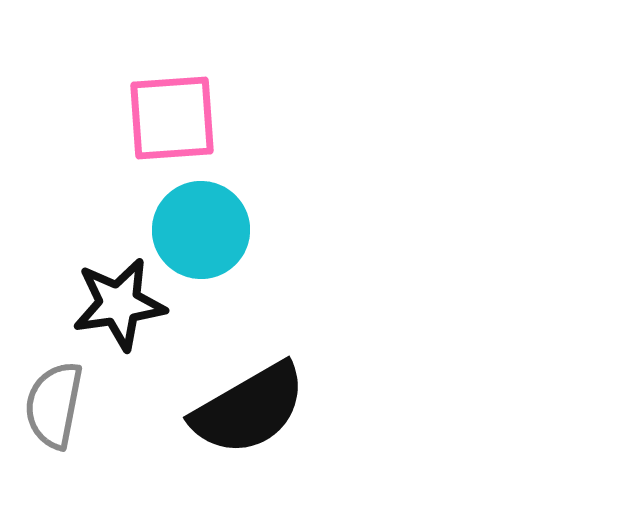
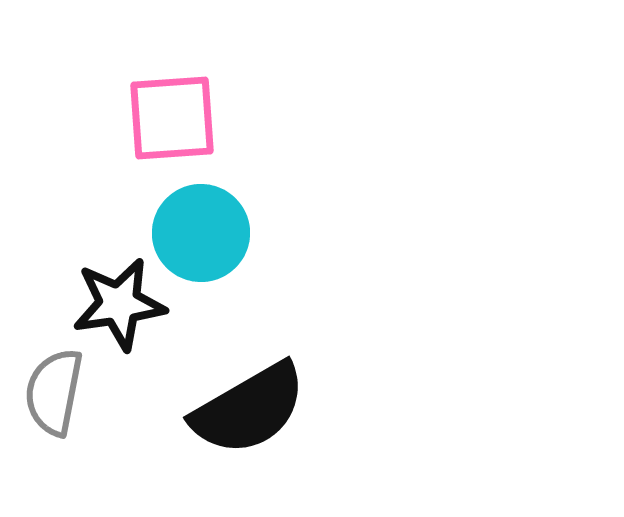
cyan circle: moved 3 px down
gray semicircle: moved 13 px up
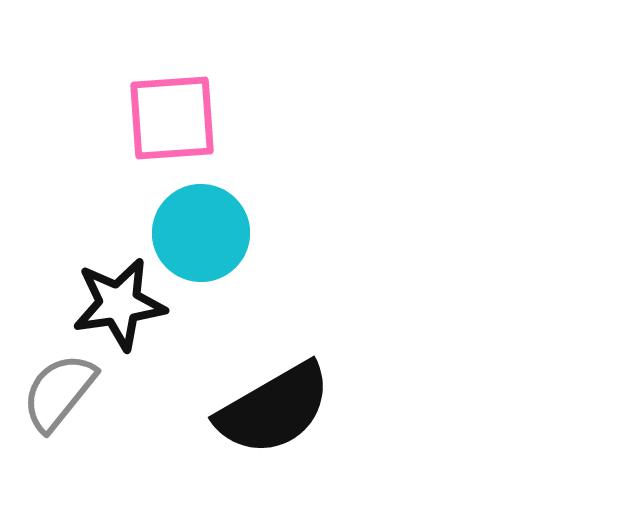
gray semicircle: moved 5 px right; rotated 28 degrees clockwise
black semicircle: moved 25 px right
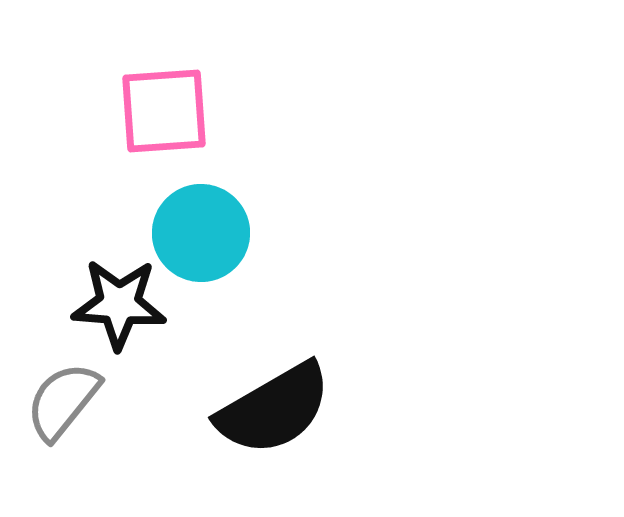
pink square: moved 8 px left, 7 px up
black star: rotated 12 degrees clockwise
gray semicircle: moved 4 px right, 9 px down
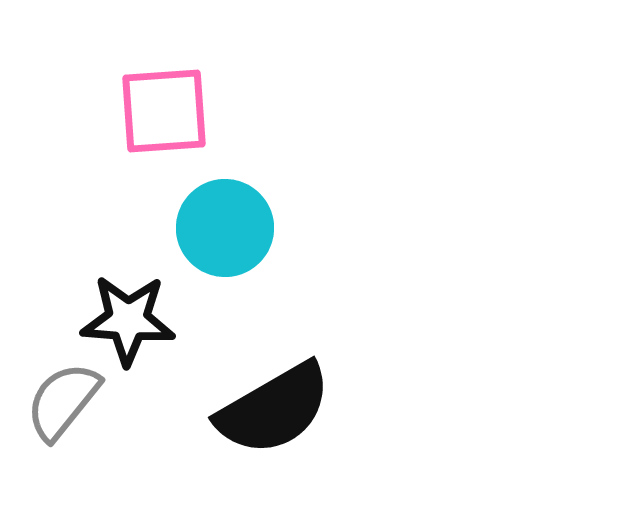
cyan circle: moved 24 px right, 5 px up
black star: moved 9 px right, 16 px down
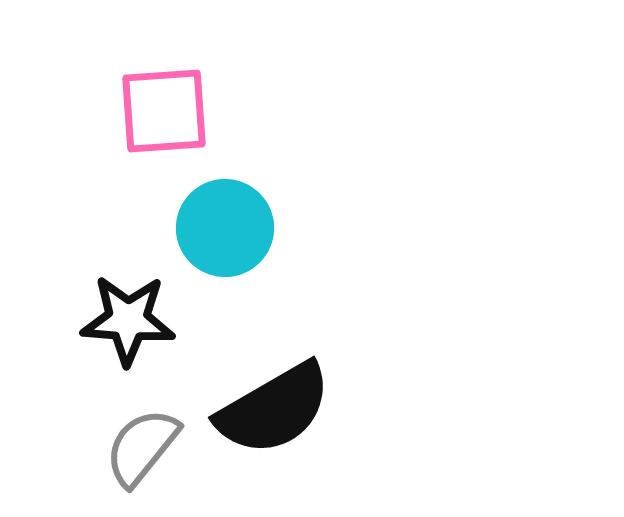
gray semicircle: moved 79 px right, 46 px down
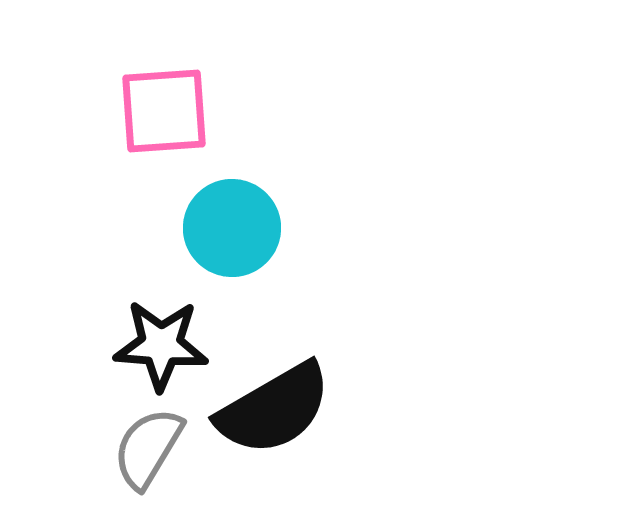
cyan circle: moved 7 px right
black star: moved 33 px right, 25 px down
gray semicircle: moved 6 px right, 1 px down; rotated 8 degrees counterclockwise
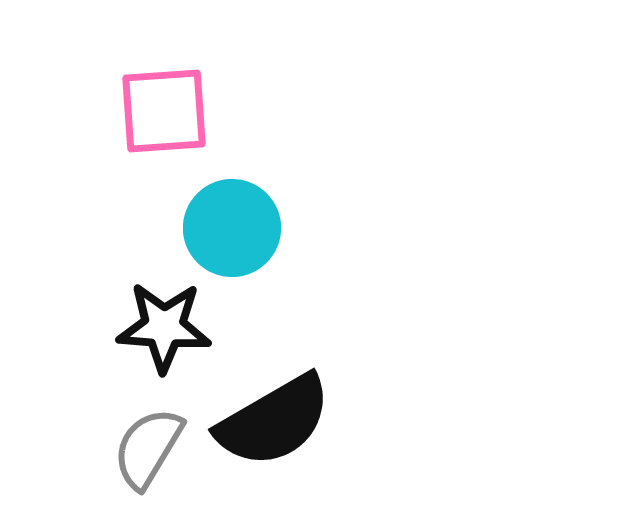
black star: moved 3 px right, 18 px up
black semicircle: moved 12 px down
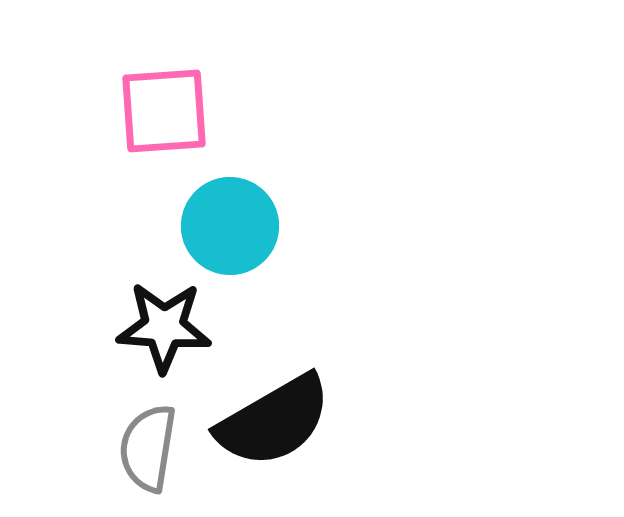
cyan circle: moved 2 px left, 2 px up
gray semicircle: rotated 22 degrees counterclockwise
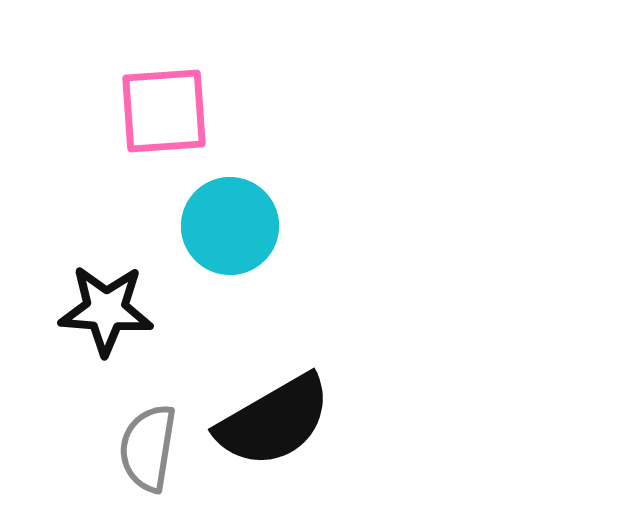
black star: moved 58 px left, 17 px up
